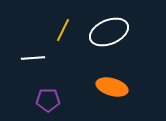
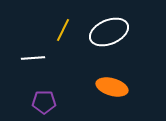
purple pentagon: moved 4 px left, 2 px down
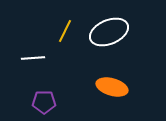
yellow line: moved 2 px right, 1 px down
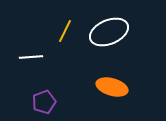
white line: moved 2 px left, 1 px up
purple pentagon: rotated 20 degrees counterclockwise
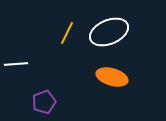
yellow line: moved 2 px right, 2 px down
white line: moved 15 px left, 7 px down
orange ellipse: moved 10 px up
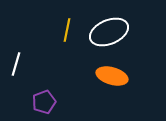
yellow line: moved 3 px up; rotated 15 degrees counterclockwise
white line: rotated 70 degrees counterclockwise
orange ellipse: moved 1 px up
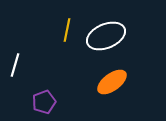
white ellipse: moved 3 px left, 4 px down
white line: moved 1 px left, 1 px down
orange ellipse: moved 6 px down; rotated 52 degrees counterclockwise
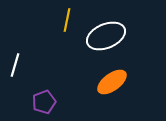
yellow line: moved 10 px up
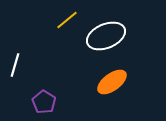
yellow line: rotated 40 degrees clockwise
purple pentagon: rotated 20 degrees counterclockwise
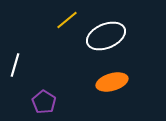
orange ellipse: rotated 20 degrees clockwise
